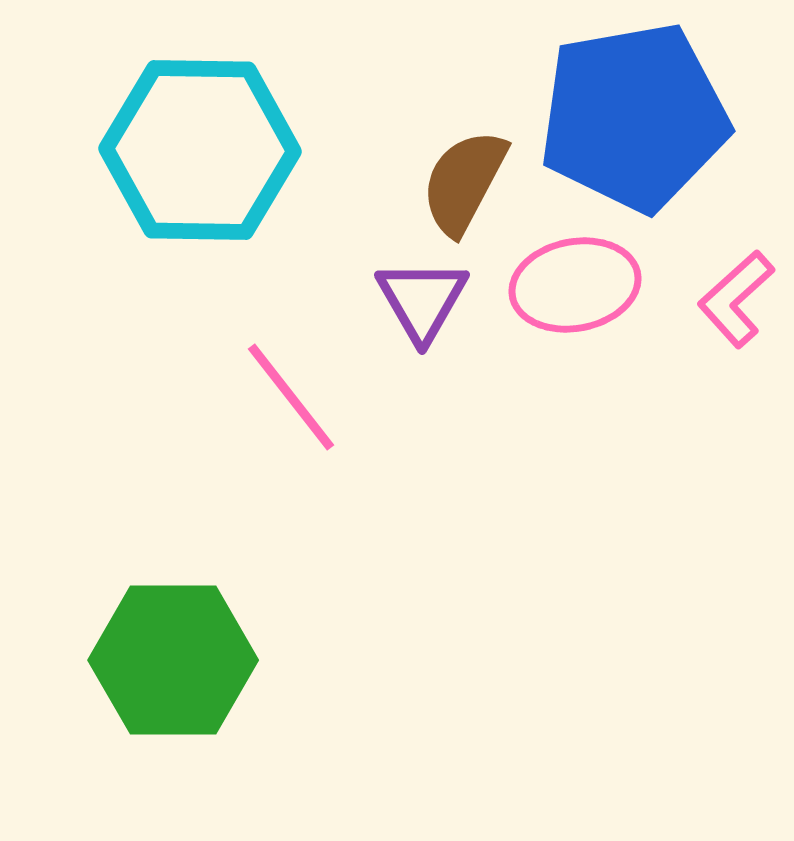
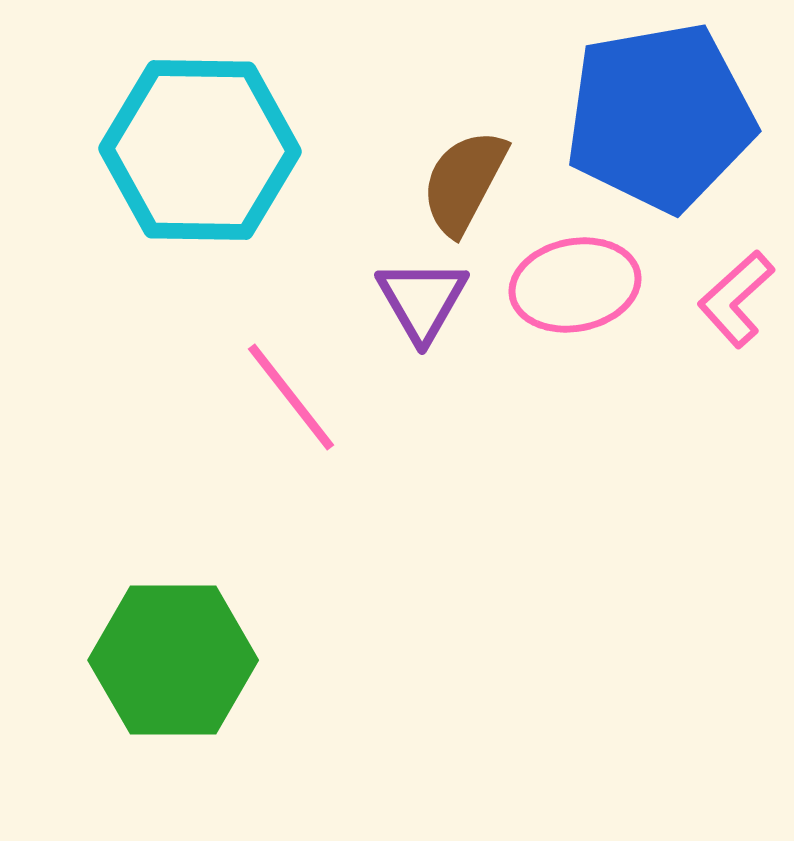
blue pentagon: moved 26 px right
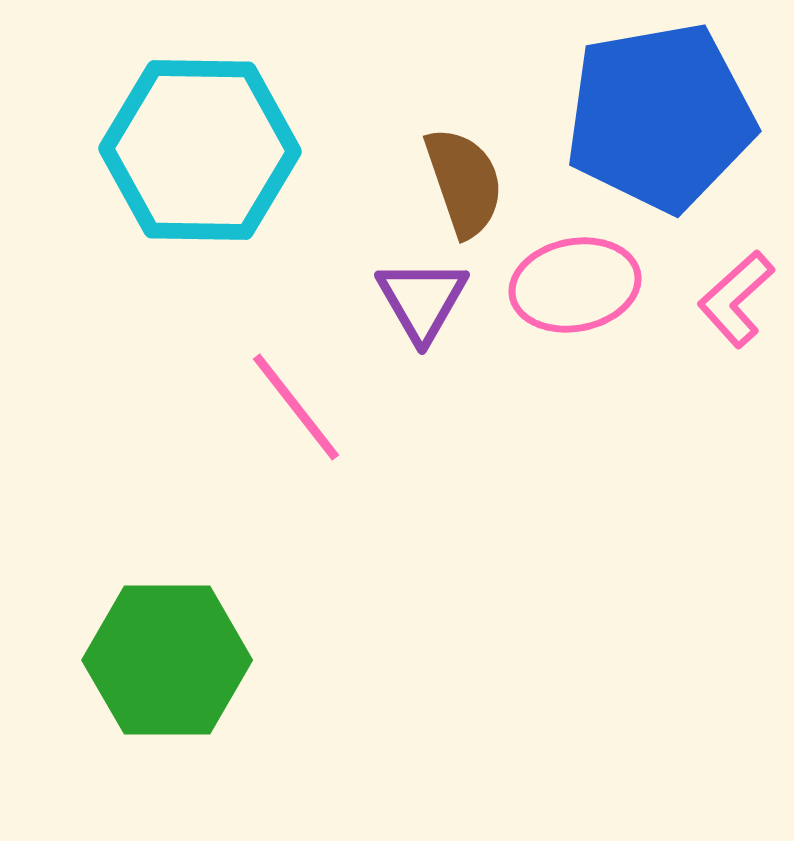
brown semicircle: rotated 133 degrees clockwise
pink line: moved 5 px right, 10 px down
green hexagon: moved 6 px left
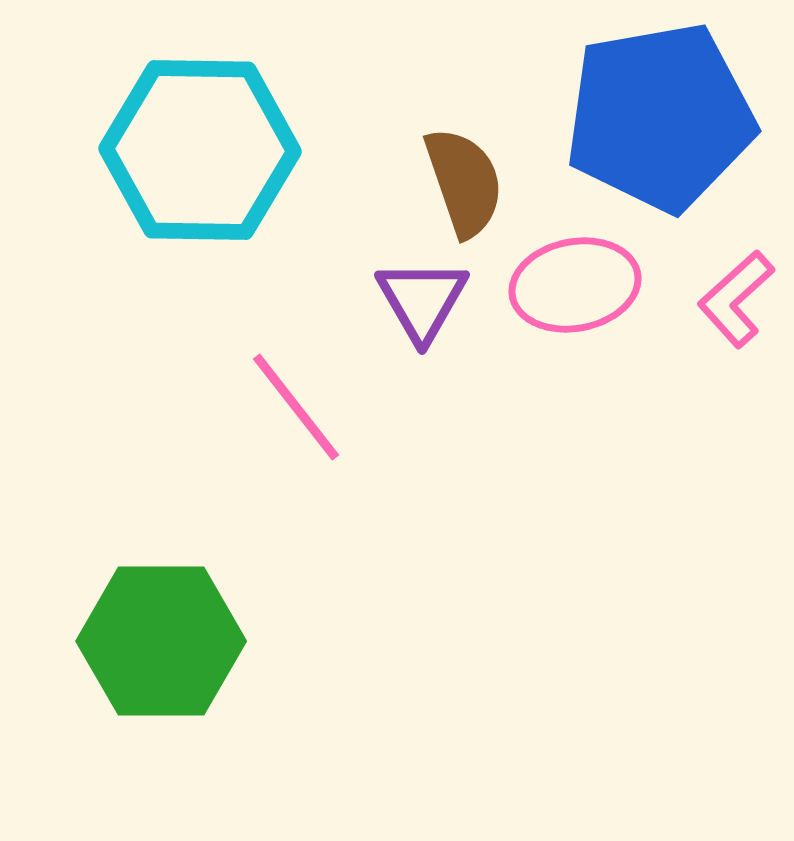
green hexagon: moved 6 px left, 19 px up
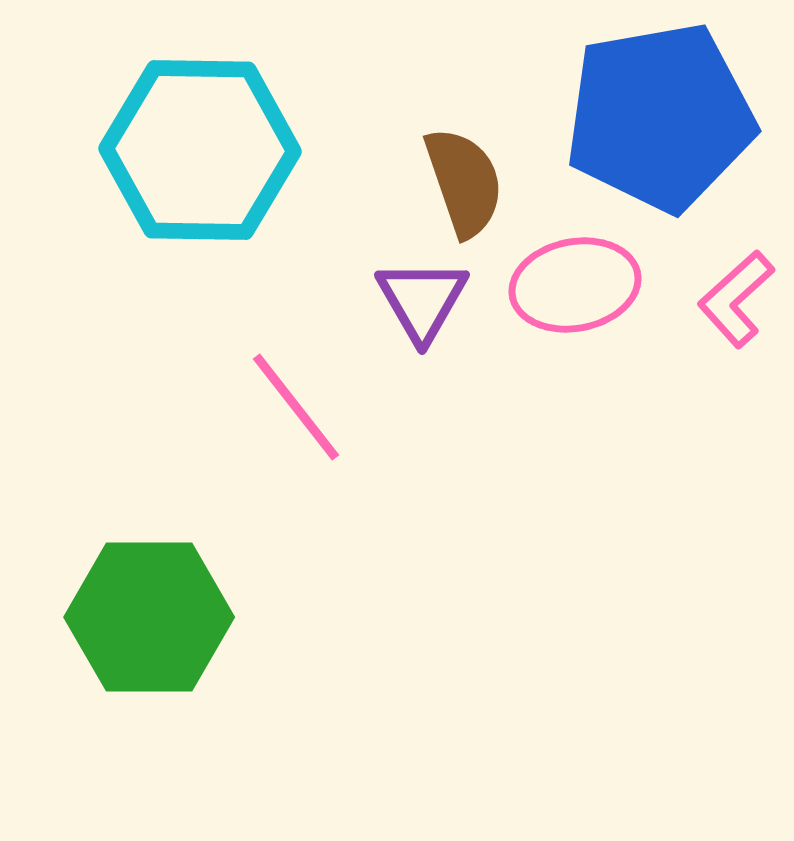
green hexagon: moved 12 px left, 24 px up
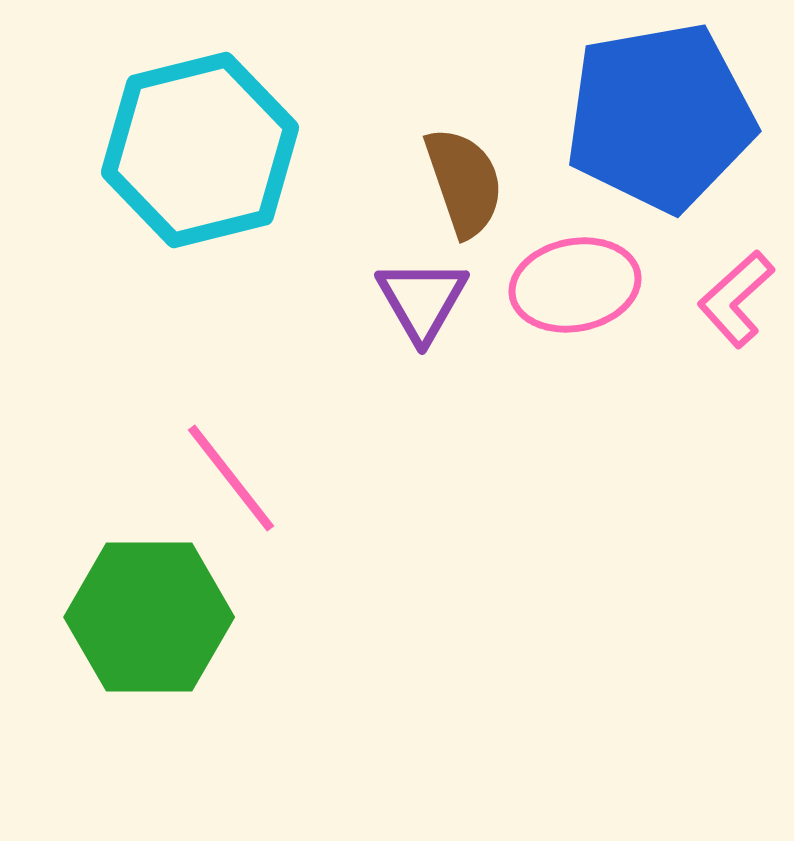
cyan hexagon: rotated 15 degrees counterclockwise
pink line: moved 65 px left, 71 px down
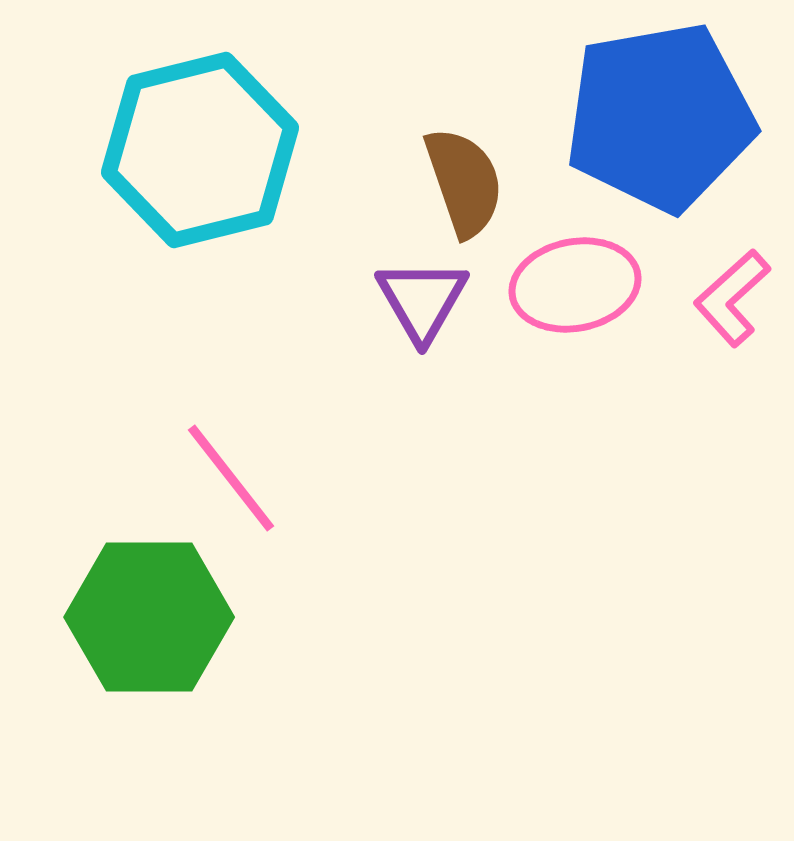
pink L-shape: moved 4 px left, 1 px up
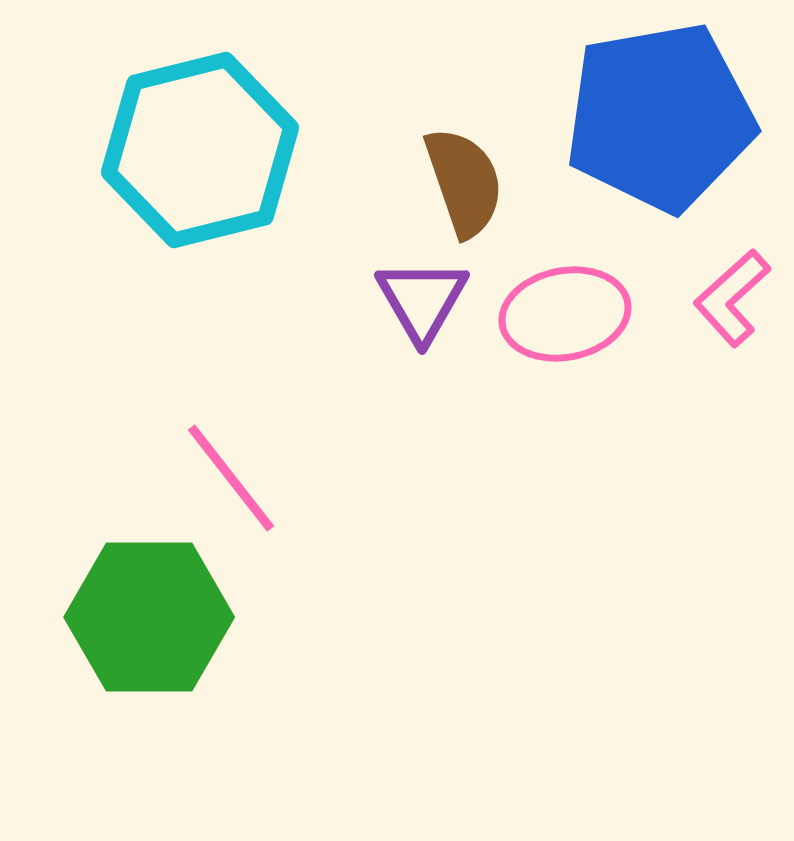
pink ellipse: moved 10 px left, 29 px down
